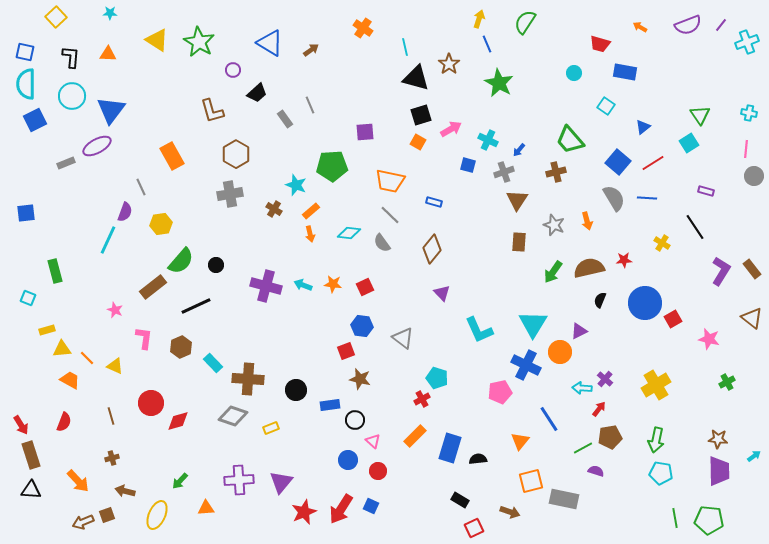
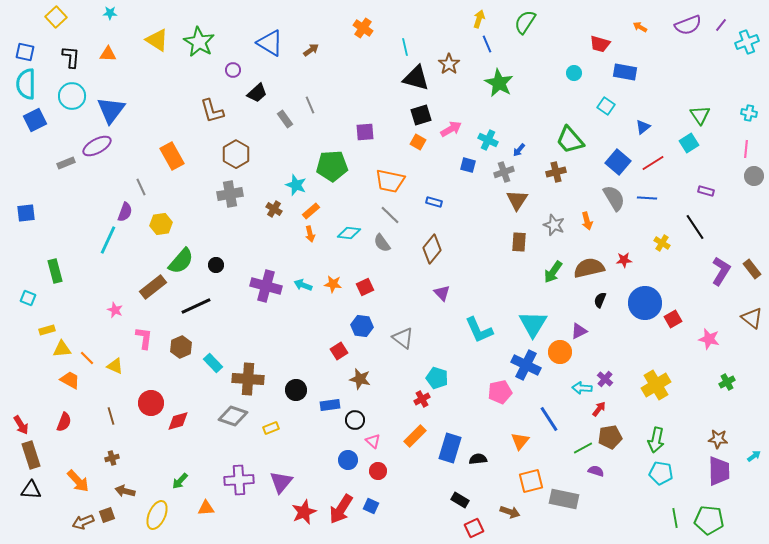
red square at (346, 351): moved 7 px left; rotated 12 degrees counterclockwise
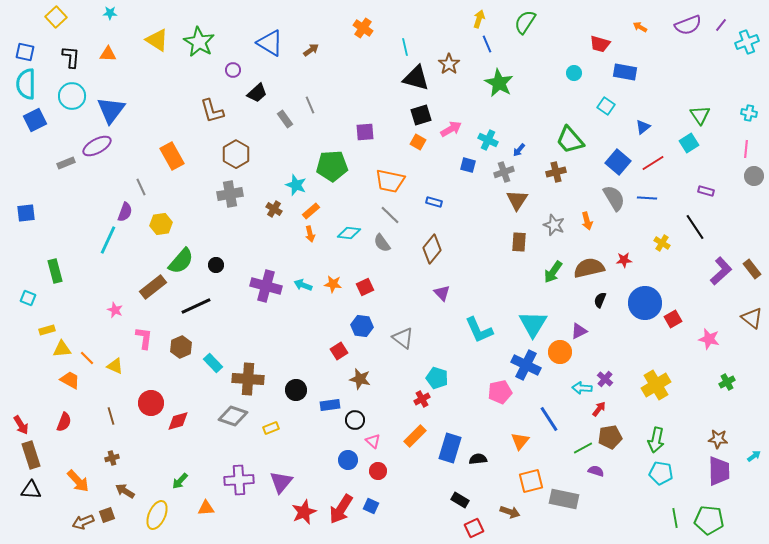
purple L-shape at (721, 271): rotated 16 degrees clockwise
brown arrow at (125, 491): rotated 18 degrees clockwise
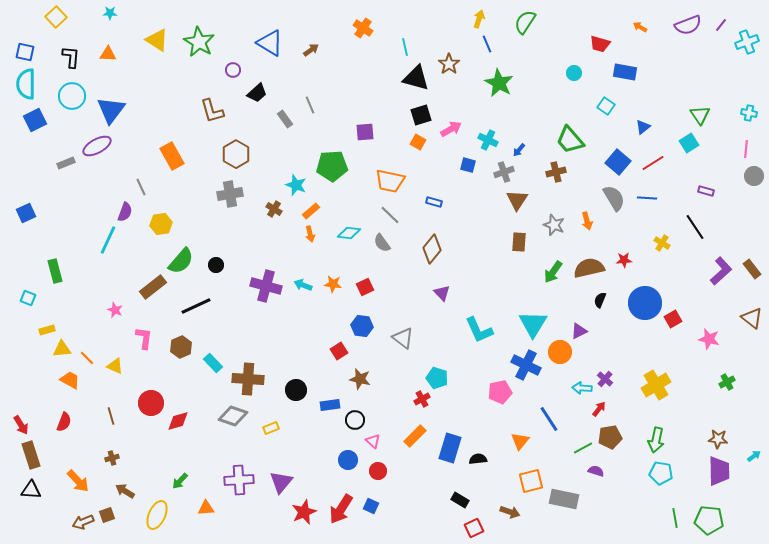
blue square at (26, 213): rotated 18 degrees counterclockwise
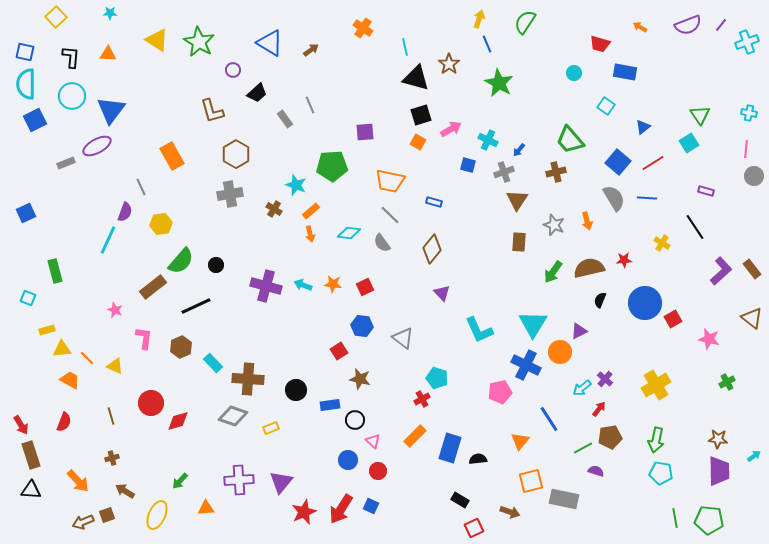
cyan arrow at (582, 388): rotated 42 degrees counterclockwise
